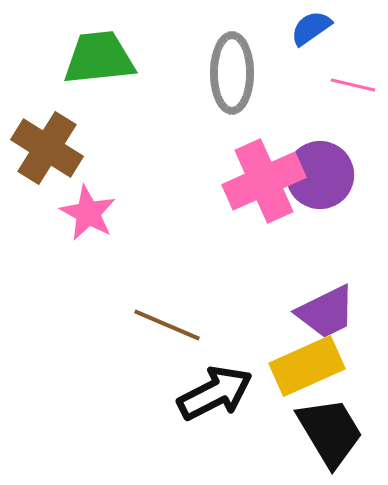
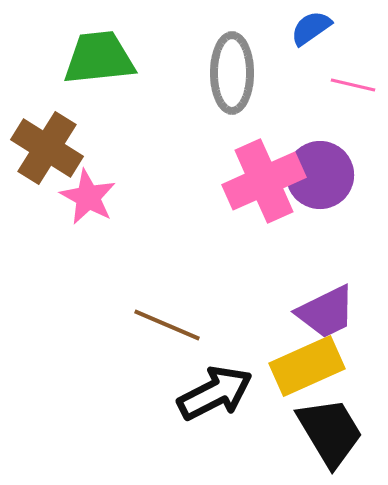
pink star: moved 16 px up
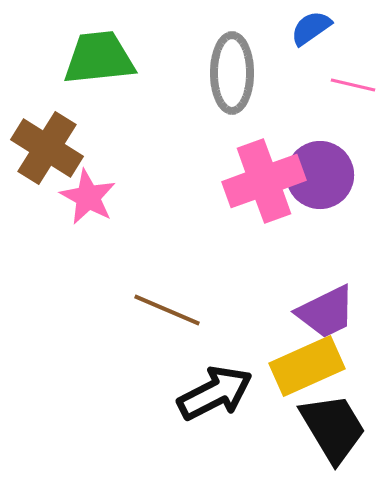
pink cross: rotated 4 degrees clockwise
brown line: moved 15 px up
black trapezoid: moved 3 px right, 4 px up
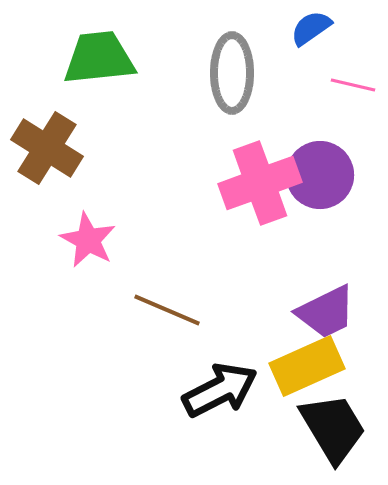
pink cross: moved 4 px left, 2 px down
pink star: moved 43 px down
black arrow: moved 5 px right, 3 px up
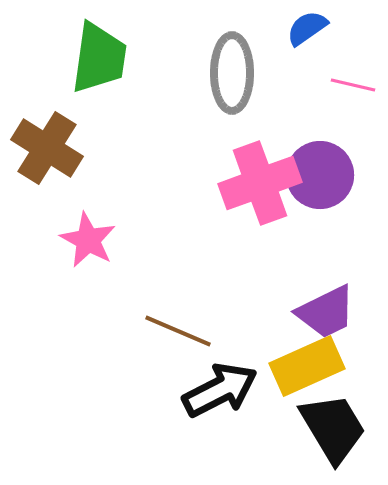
blue semicircle: moved 4 px left
green trapezoid: rotated 104 degrees clockwise
brown line: moved 11 px right, 21 px down
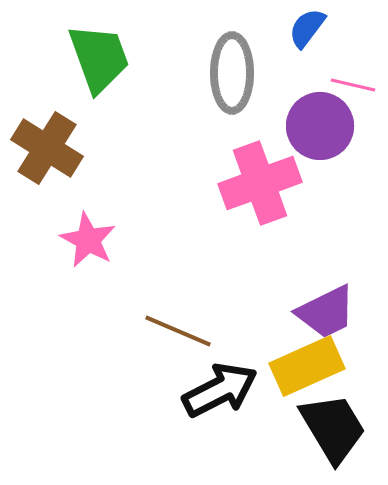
blue semicircle: rotated 18 degrees counterclockwise
green trapezoid: rotated 28 degrees counterclockwise
purple circle: moved 49 px up
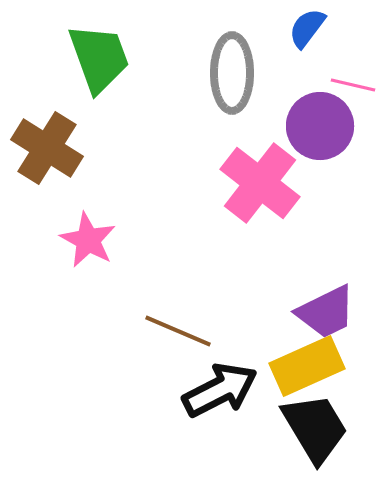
pink cross: rotated 32 degrees counterclockwise
black trapezoid: moved 18 px left
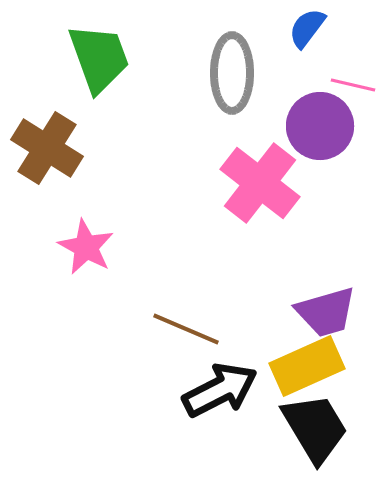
pink star: moved 2 px left, 7 px down
purple trapezoid: rotated 10 degrees clockwise
brown line: moved 8 px right, 2 px up
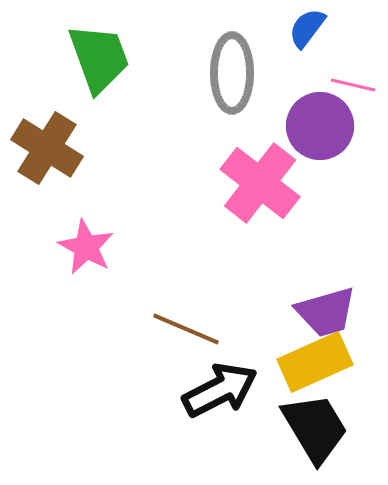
yellow rectangle: moved 8 px right, 4 px up
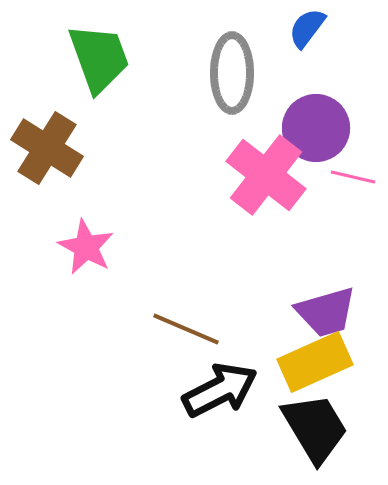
pink line: moved 92 px down
purple circle: moved 4 px left, 2 px down
pink cross: moved 6 px right, 8 px up
